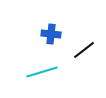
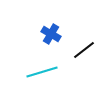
blue cross: rotated 24 degrees clockwise
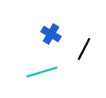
black line: moved 1 px up; rotated 25 degrees counterclockwise
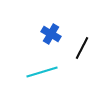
black line: moved 2 px left, 1 px up
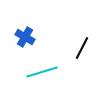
blue cross: moved 26 px left, 3 px down
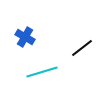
black line: rotated 25 degrees clockwise
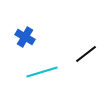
black line: moved 4 px right, 6 px down
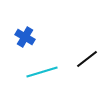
black line: moved 1 px right, 5 px down
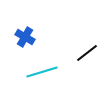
black line: moved 6 px up
